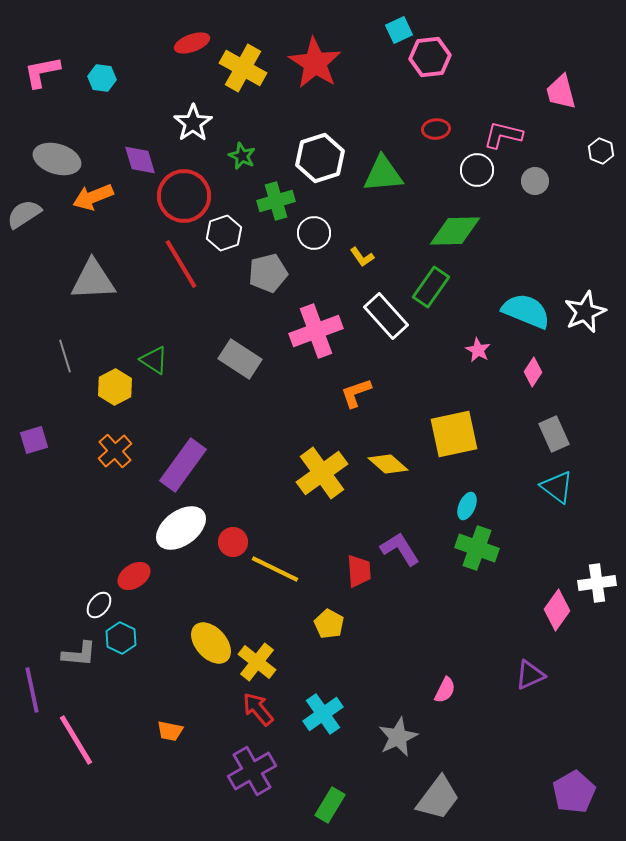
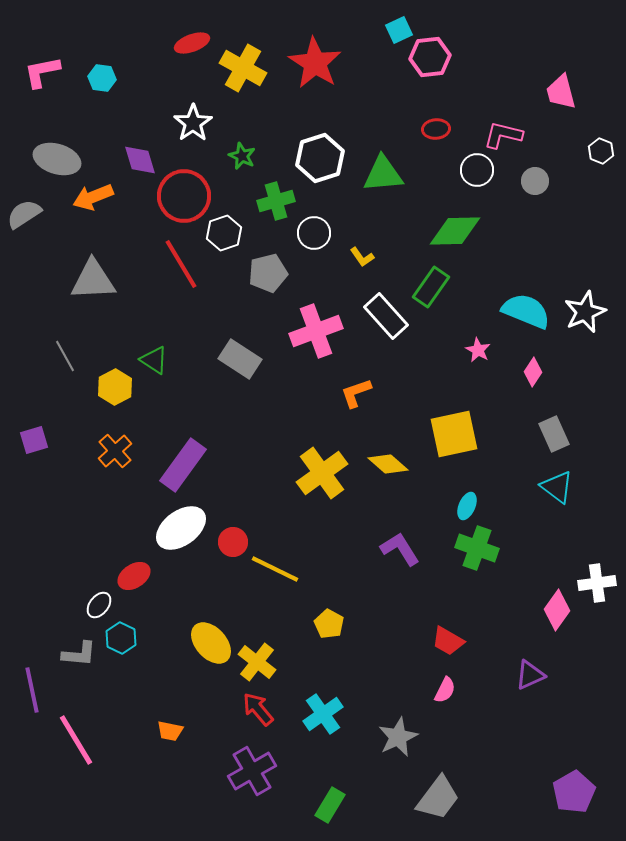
gray line at (65, 356): rotated 12 degrees counterclockwise
red trapezoid at (359, 571): moved 89 px right, 70 px down; rotated 124 degrees clockwise
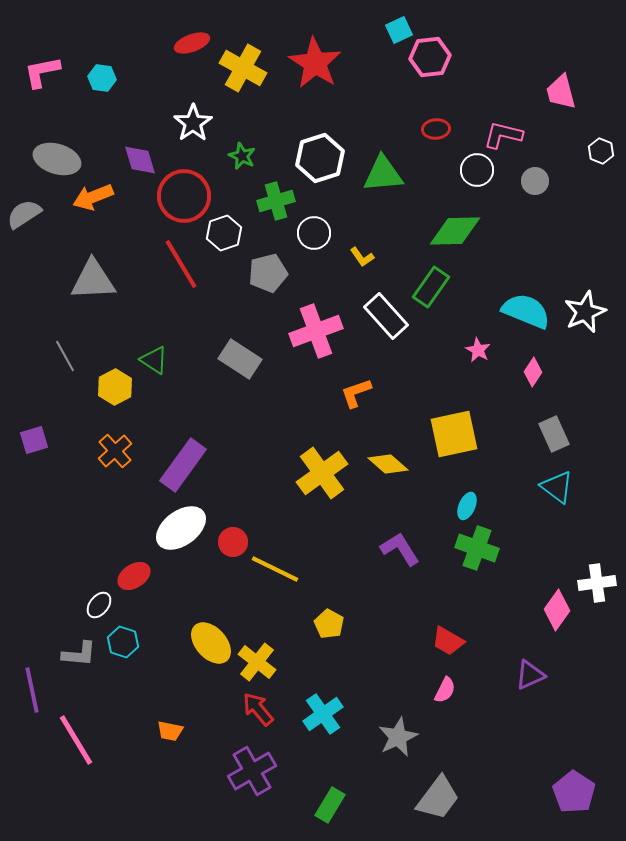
cyan hexagon at (121, 638): moved 2 px right, 4 px down; rotated 8 degrees counterclockwise
purple pentagon at (574, 792): rotated 9 degrees counterclockwise
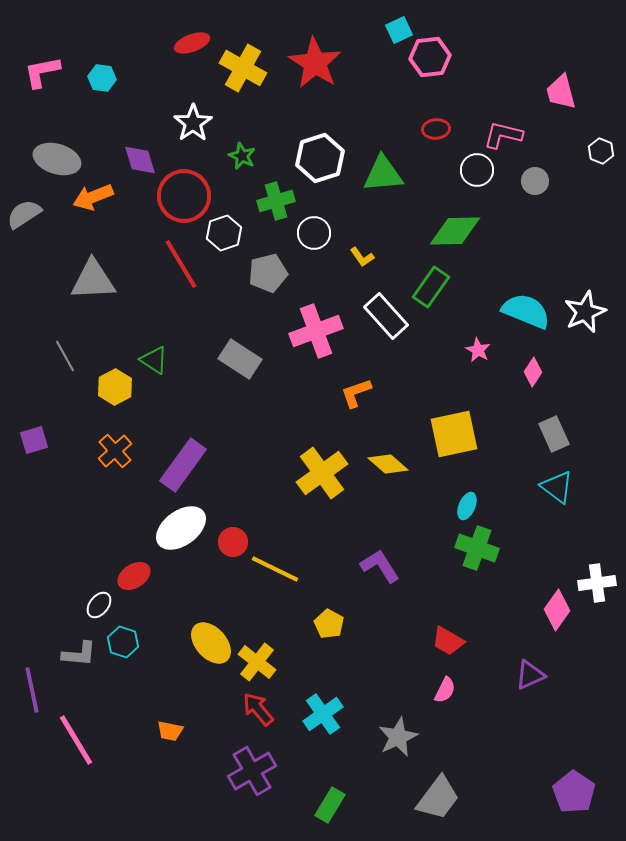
purple L-shape at (400, 549): moved 20 px left, 17 px down
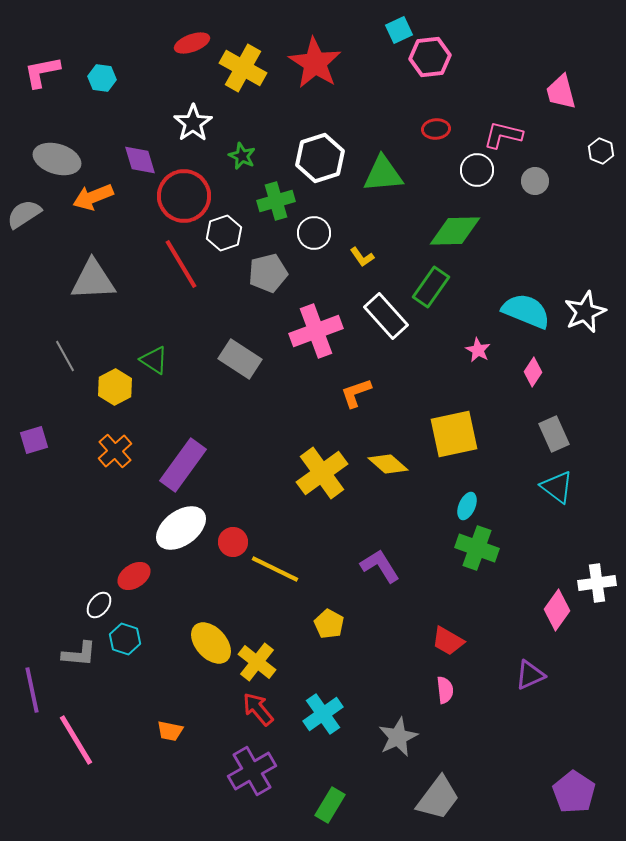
cyan hexagon at (123, 642): moved 2 px right, 3 px up
pink semicircle at (445, 690): rotated 32 degrees counterclockwise
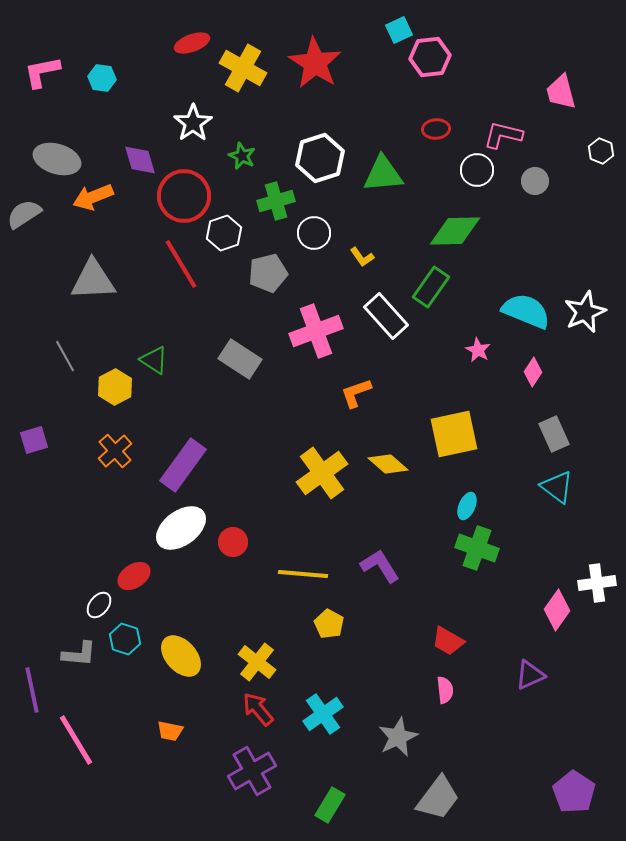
yellow line at (275, 569): moved 28 px right, 5 px down; rotated 21 degrees counterclockwise
yellow ellipse at (211, 643): moved 30 px left, 13 px down
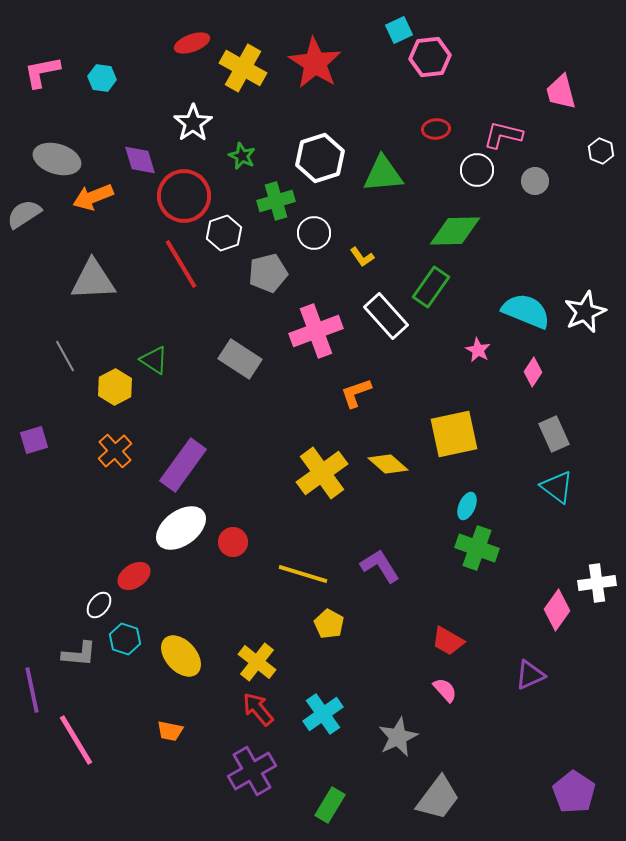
yellow line at (303, 574): rotated 12 degrees clockwise
pink semicircle at (445, 690): rotated 36 degrees counterclockwise
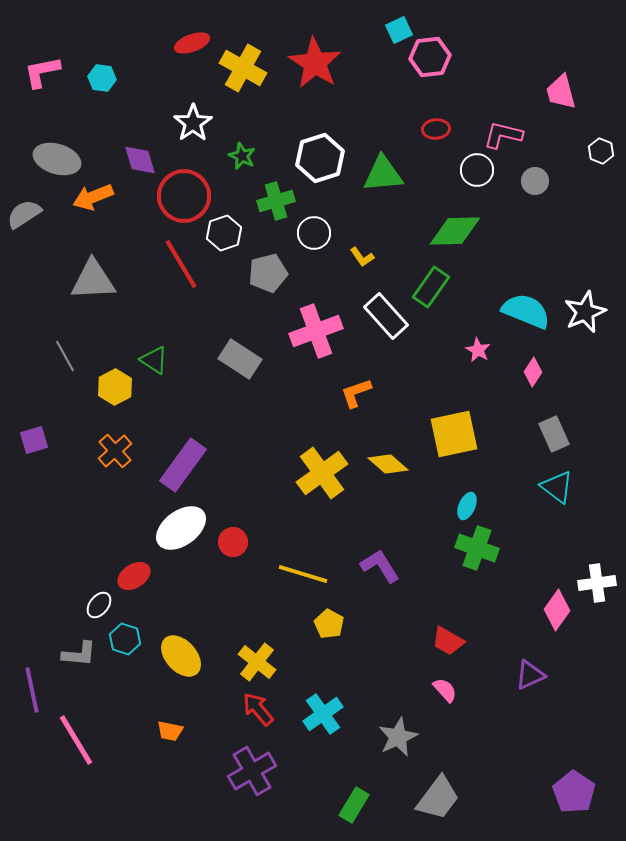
green rectangle at (330, 805): moved 24 px right
